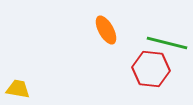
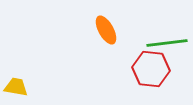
green line: rotated 21 degrees counterclockwise
yellow trapezoid: moved 2 px left, 2 px up
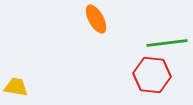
orange ellipse: moved 10 px left, 11 px up
red hexagon: moved 1 px right, 6 px down
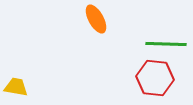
green line: moved 1 px left, 1 px down; rotated 9 degrees clockwise
red hexagon: moved 3 px right, 3 px down
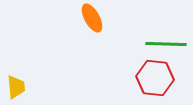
orange ellipse: moved 4 px left, 1 px up
yellow trapezoid: rotated 75 degrees clockwise
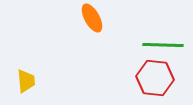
green line: moved 3 px left, 1 px down
yellow trapezoid: moved 10 px right, 6 px up
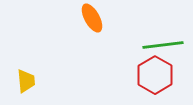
green line: rotated 9 degrees counterclockwise
red hexagon: moved 3 px up; rotated 24 degrees clockwise
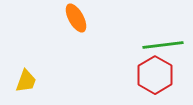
orange ellipse: moved 16 px left
yellow trapezoid: rotated 25 degrees clockwise
